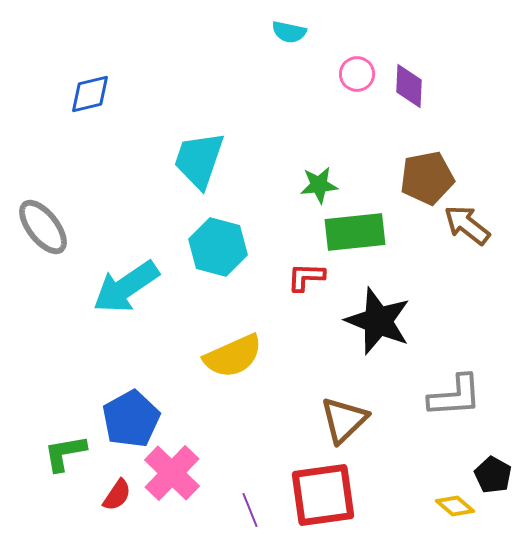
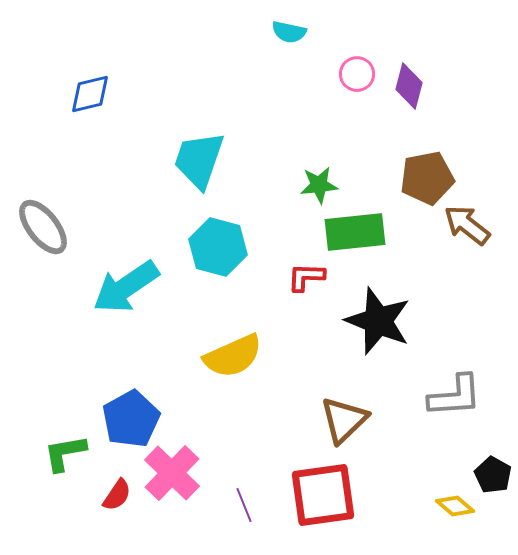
purple diamond: rotated 12 degrees clockwise
purple line: moved 6 px left, 5 px up
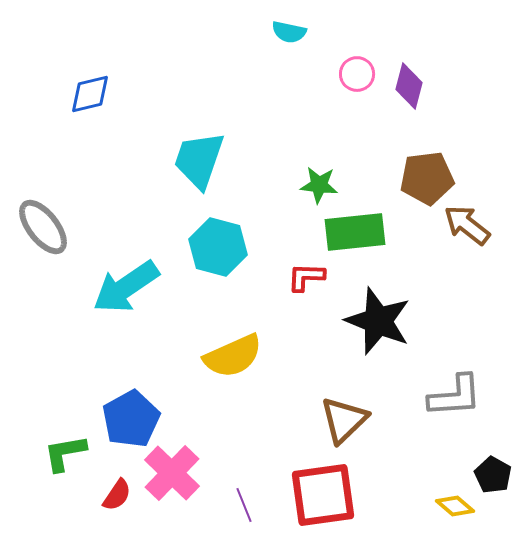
brown pentagon: rotated 4 degrees clockwise
green star: rotated 12 degrees clockwise
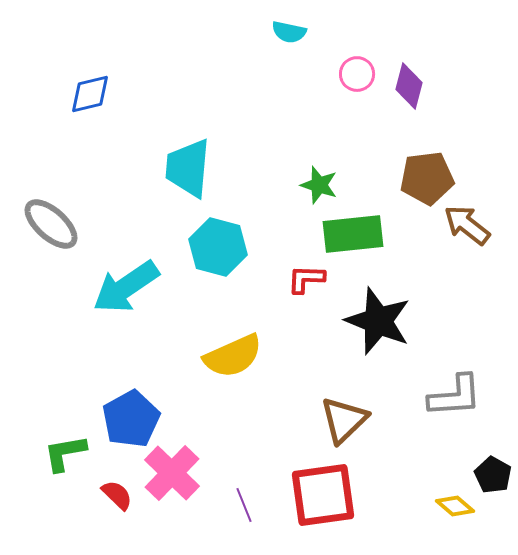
cyan trapezoid: moved 11 px left, 8 px down; rotated 14 degrees counterclockwise
green star: rotated 12 degrees clockwise
gray ellipse: moved 8 px right, 3 px up; rotated 10 degrees counterclockwise
green rectangle: moved 2 px left, 2 px down
red L-shape: moved 2 px down
red semicircle: rotated 80 degrees counterclockwise
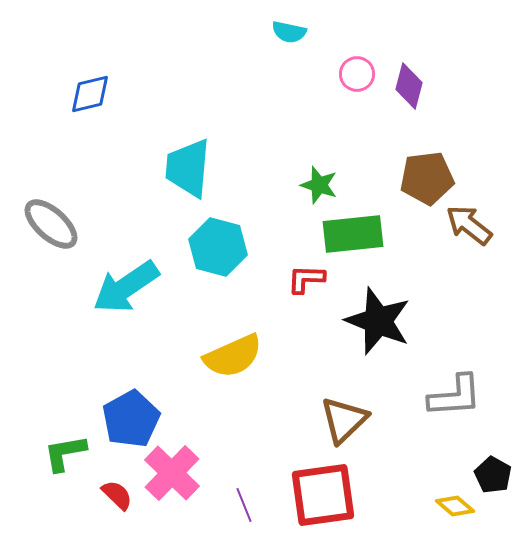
brown arrow: moved 2 px right
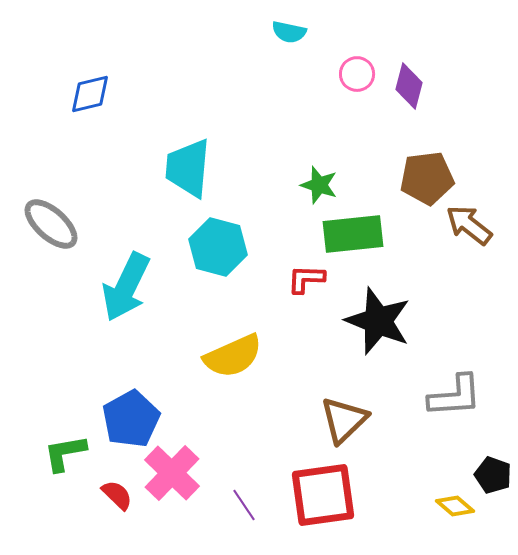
cyan arrow: rotated 30 degrees counterclockwise
black pentagon: rotated 9 degrees counterclockwise
purple line: rotated 12 degrees counterclockwise
